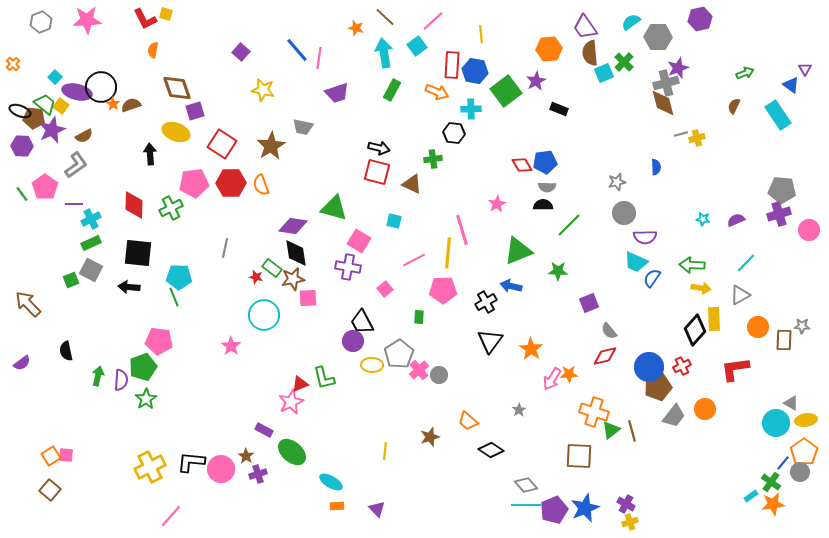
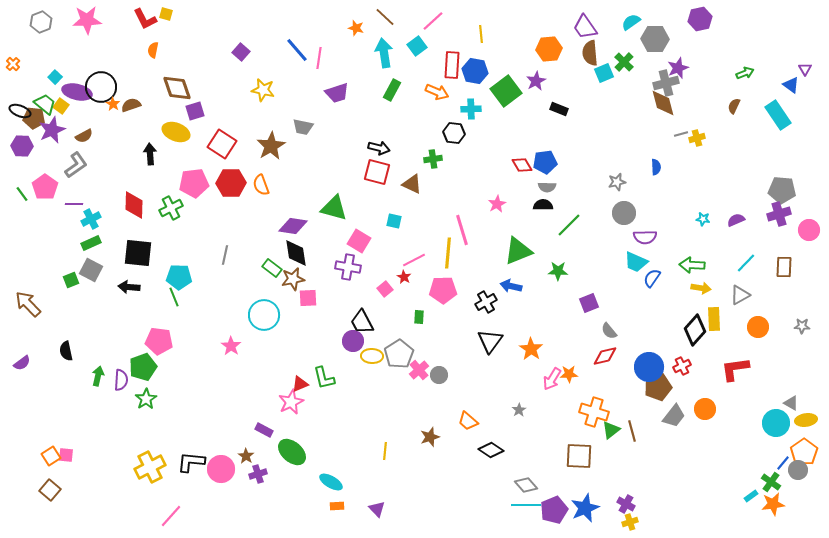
gray hexagon at (658, 37): moved 3 px left, 2 px down
gray line at (225, 248): moved 7 px down
red star at (256, 277): moved 148 px right; rotated 16 degrees clockwise
brown rectangle at (784, 340): moved 73 px up
yellow ellipse at (372, 365): moved 9 px up
gray circle at (800, 472): moved 2 px left, 2 px up
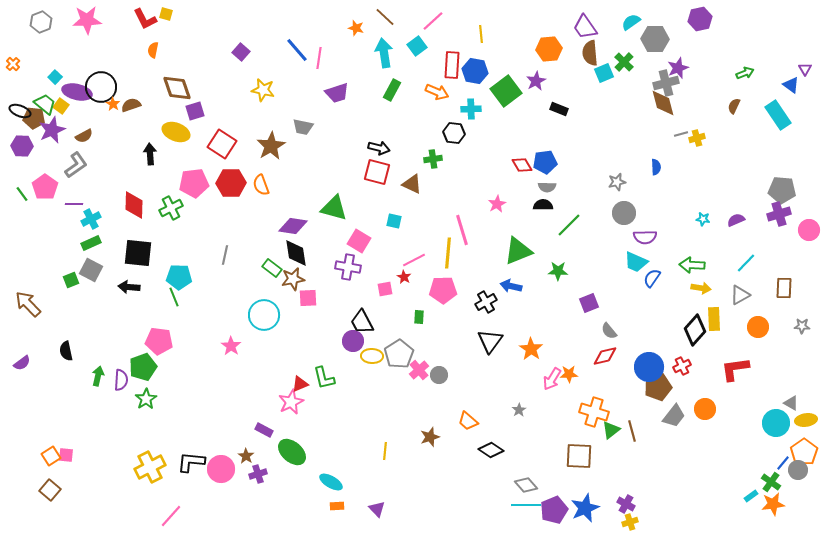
brown rectangle at (784, 267): moved 21 px down
pink square at (385, 289): rotated 28 degrees clockwise
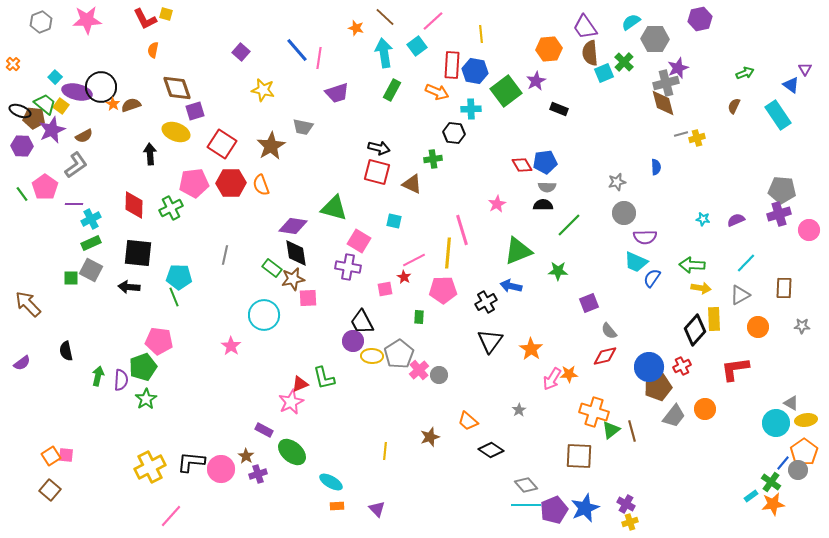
green square at (71, 280): moved 2 px up; rotated 21 degrees clockwise
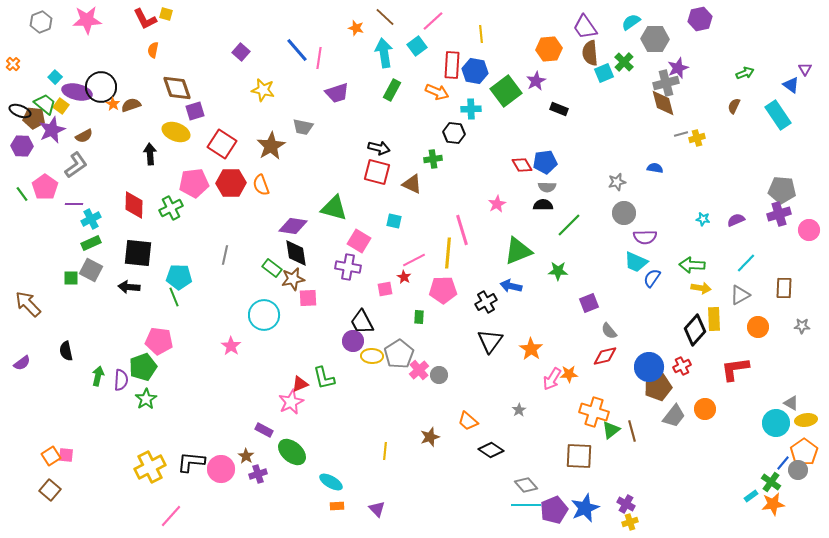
blue semicircle at (656, 167): moved 1 px left, 1 px down; rotated 77 degrees counterclockwise
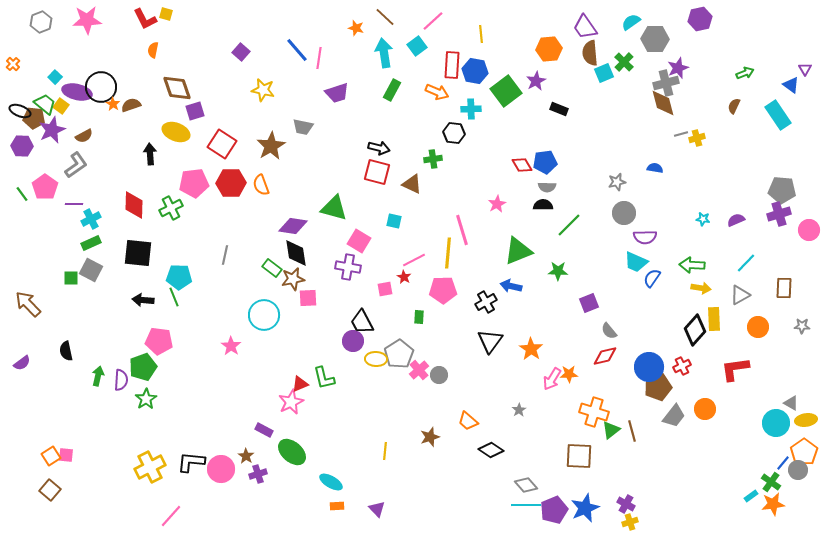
black arrow at (129, 287): moved 14 px right, 13 px down
yellow ellipse at (372, 356): moved 4 px right, 3 px down
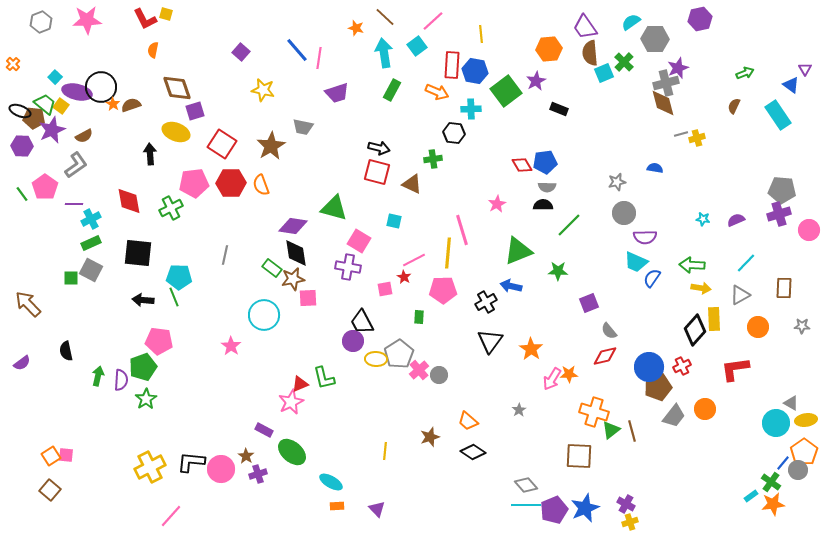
red diamond at (134, 205): moved 5 px left, 4 px up; rotated 12 degrees counterclockwise
black diamond at (491, 450): moved 18 px left, 2 px down
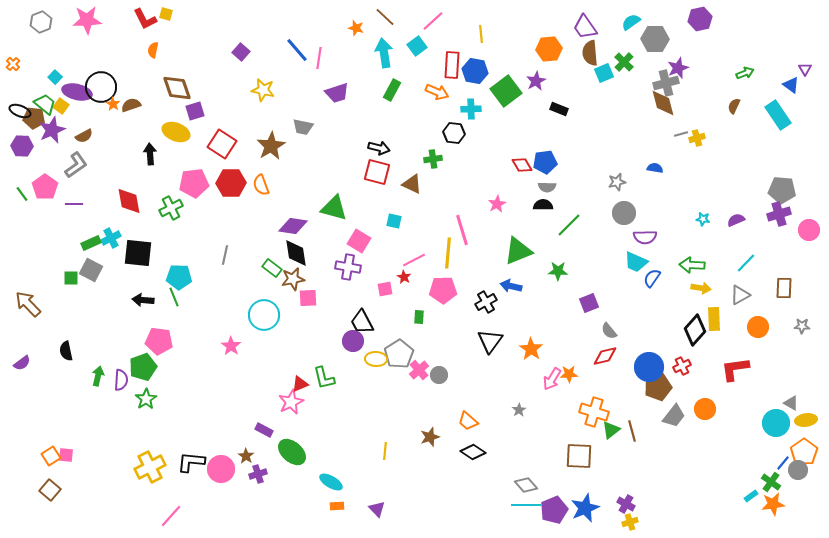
cyan cross at (91, 219): moved 20 px right, 19 px down
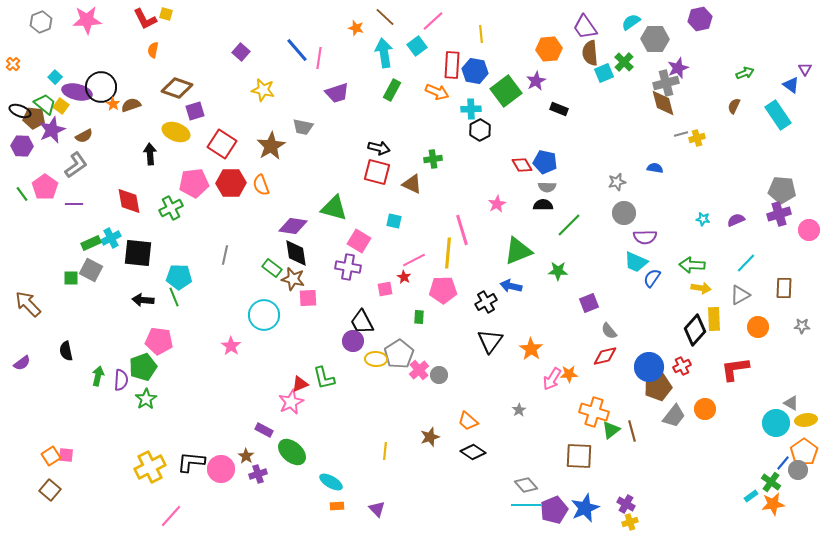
brown diamond at (177, 88): rotated 52 degrees counterclockwise
black hexagon at (454, 133): moved 26 px right, 3 px up; rotated 25 degrees clockwise
blue pentagon at (545, 162): rotated 20 degrees clockwise
brown star at (293, 279): rotated 25 degrees clockwise
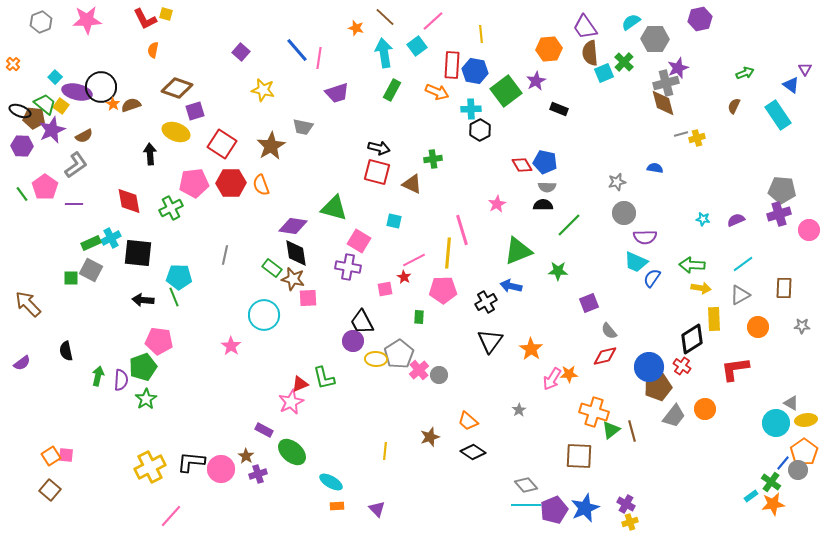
cyan line at (746, 263): moved 3 px left, 1 px down; rotated 10 degrees clockwise
black diamond at (695, 330): moved 3 px left, 9 px down; rotated 16 degrees clockwise
red cross at (682, 366): rotated 30 degrees counterclockwise
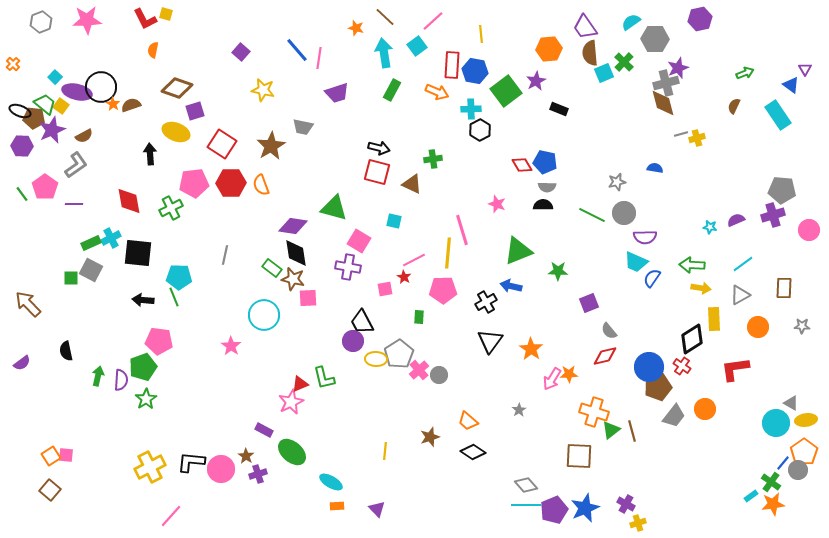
pink star at (497, 204): rotated 24 degrees counterclockwise
purple cross at (779, 214): moved 6 px left, 1 px down
cyan star at (703, 219): moved 7 px right, 8 px down
green line at (569, 225): moved 23 px right, 10 px up; rotated 72 degrees clockwise
yellow cross at (630, 522): moved 8 px right, 1 px down
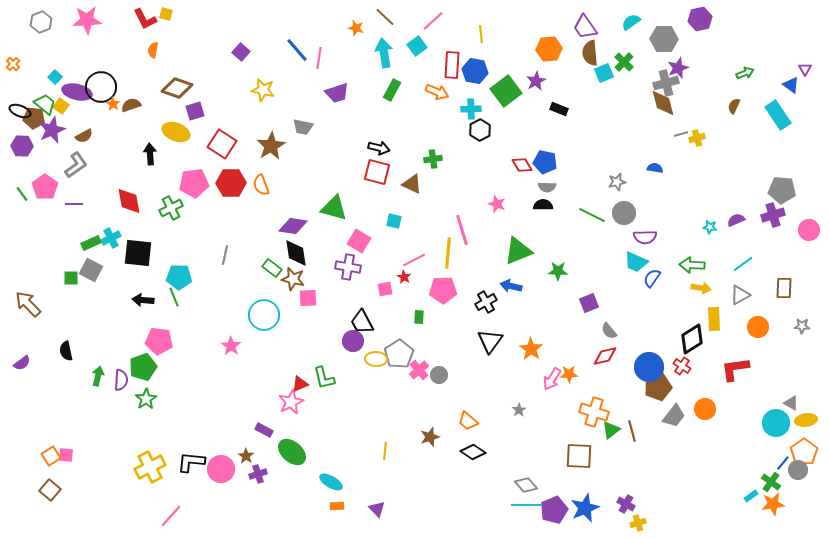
gray hexagon at (655, 39): moved 9 px right
